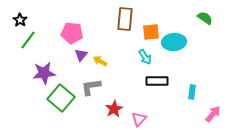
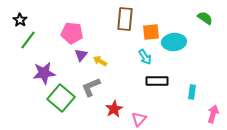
gray L-shape: rotated 15 degrees counterclockwise
pink arrow: rotated 24 degrees counterclockwise
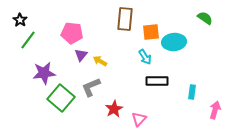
pink arrow: moved 2 px right, 4 px up
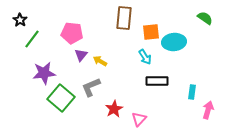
brown rectangle: moved 1 px left, 1 px up
green line: moved 4 px right, 1 px up
pink arrow: moved 7 px left
